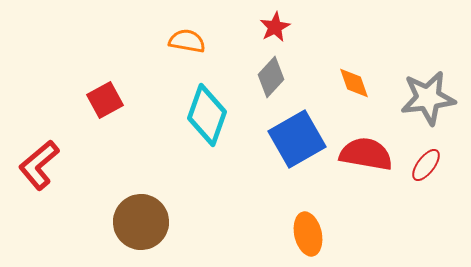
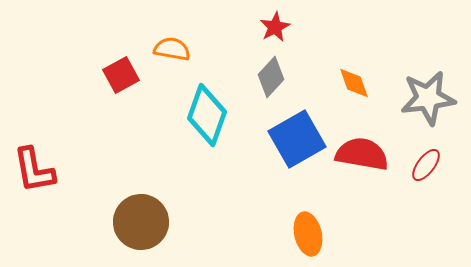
orange semicircle: moved 15 px left, 8 px down
red square: moved 16 px right, 25 px up
red semicircle: moved 4 px left
red L-shape: moved 5 px left, 5 px down; rotated 60 degrees counterclockwise
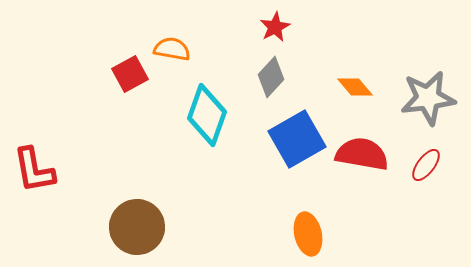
red square: moved 9 px right, 1 px up
orange diamond: moved 1 px right, 4 px down; rotated 21 degrees counterclockwise
brown circle: moved 4 px left, 5 px down
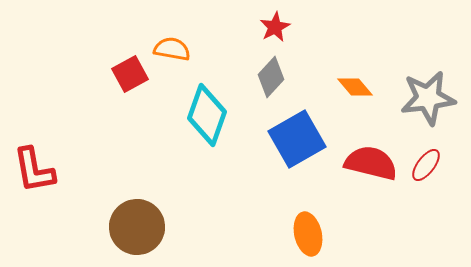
red semicircle: moved 9 px right, 9 px down; rotated 4 degrees clockwise
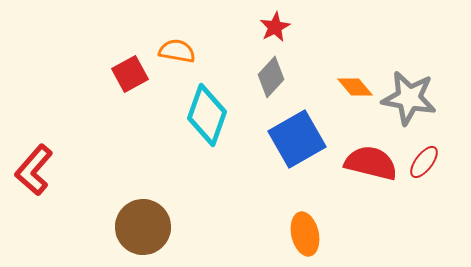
orange semicircle: moved 5 px right, 2 px down
gray star: moved 19 px left; rotated 18 degrees clockwise
red ellipse: moved 2 px left, 3 px up
red L-shape: rotated 51 degrees clockwise
brown circle: moved 6 px right
orange ellipse: moved 3 px left
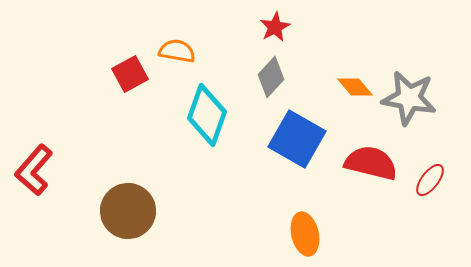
blue square: rotated 30 degrees counterclockwise
red ellipse: moved 6 px right, 18 px down
brown circle: moved 15 px left, 16 px up
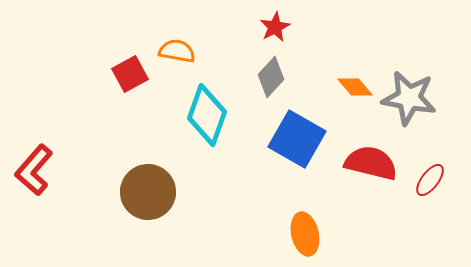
brown circle: moved 20 px right, 19 px up
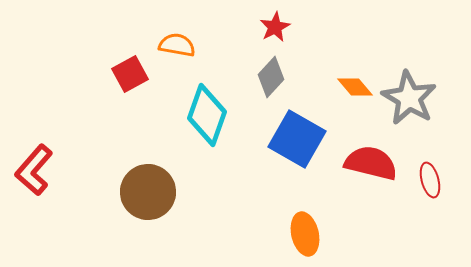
orange semicircle: moved 6 px up
gray star: rotated 20 degrees clockwise
red ellipse: rotated 52 degrees counterclockwise
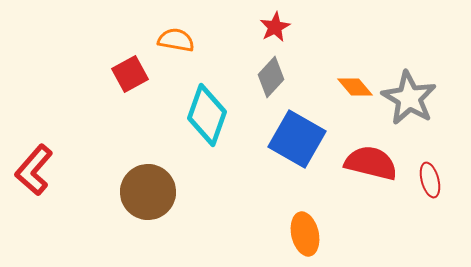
orange semicircle: moved 1 px left, 5 px up
